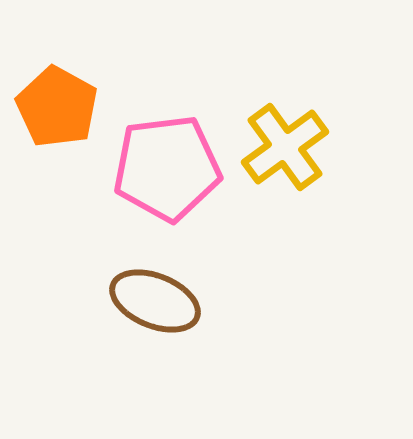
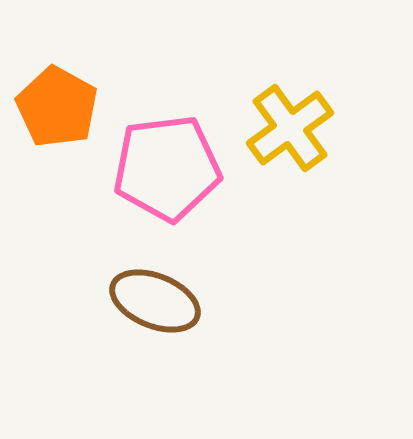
yellow cross: moved 5 px right, 19 px up
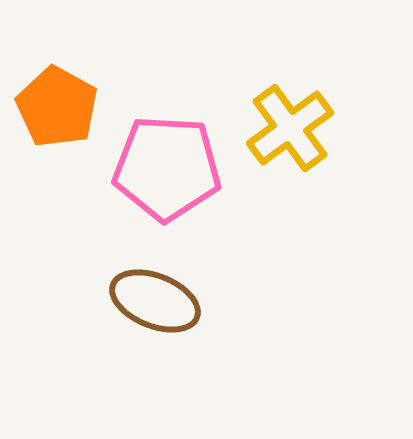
pink pentagon: rotated 10 degrees clockwise
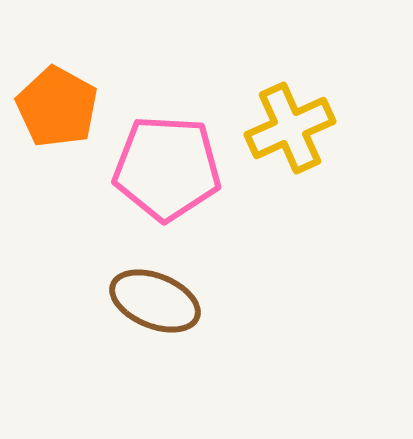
yellow cross: rotated 12 degrees clockwise
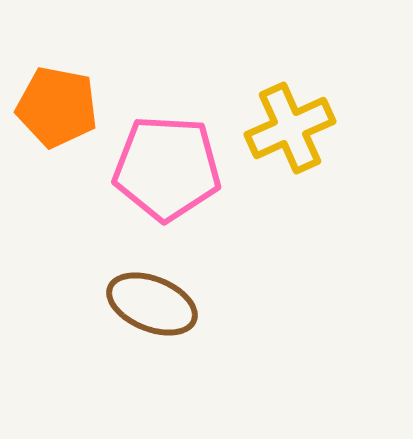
orange pentagon: rotated 18 degrees counterclockwise
brown ellipse: moved 3 px left, 3 px down
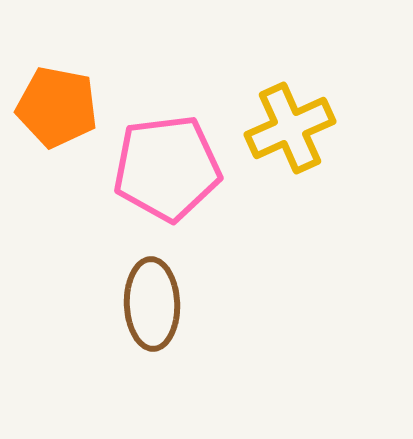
pink pentagon: rotated 10 degrees counterclockwise
brown ellipse: rotated 66 degrees clockwise
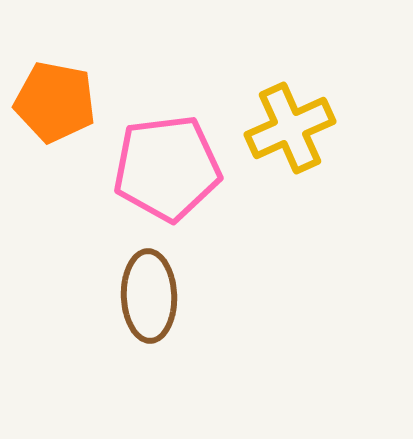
orange pentagon: moved 2 px left, 5 px up
brown ellipse: moved 3 px left, 8 px up
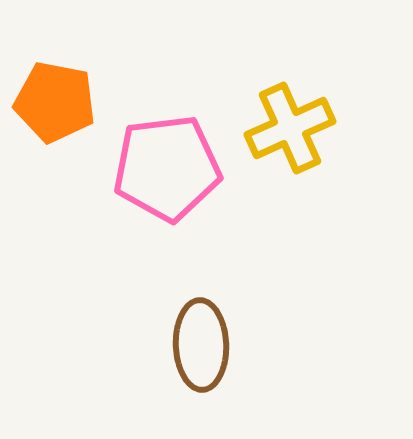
brown ellipse: moved 52 px right, 49 px down
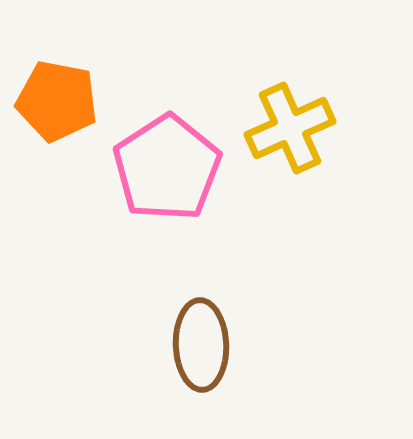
orange pentagon: moved 2 px right, 1 px up
pink pentagon: rotated 26 degrees counterclockwise
